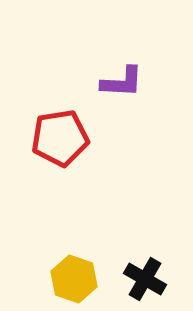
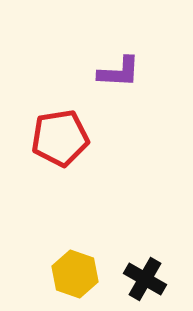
purple L-shape: moved 3 px left, 10 px up
yellow hexagon: moved 1 px right, 5 px up
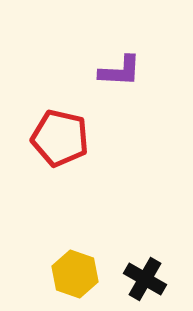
purple L-shape: moved 1 px right, 1 px up
red pentagon: rotated 22 degrees clockwise
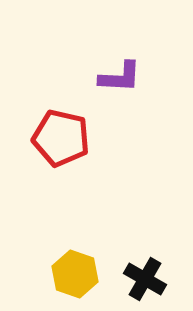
purple L-shape: moved 6 px down
red pentagon: moved 1 px right
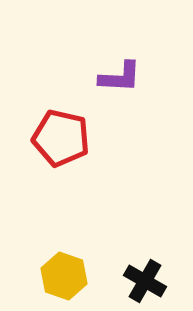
yellow hexagon: moved 11 px left, 2 px down
black cross: moved 2 px down
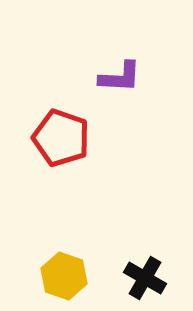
red pentagon: rotated 6 degrees clockwise
black cross: moved 3 px up
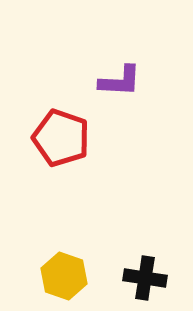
purple L-shape: moved 4 px down
black cross: rotated 21 degrees counterclockwise
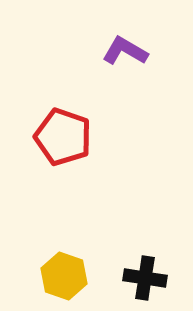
purple L-shape: moved 5 px right, 30 px up; rotated 153 degrees counterclockwise
red pentagon: moved 2 px right, 1 px up
